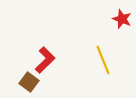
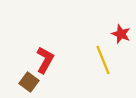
red star: moved 1 px left, 15 px down
red L-shape: rotated 16 degrees counterclockwise
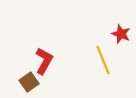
red L-shape: moved 1 px left, 1 px down
brown square: rotated 18 degrees clockwise
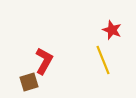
red star: moved 9 px left, 4 px up
brown square: rotated 18 degrees clockwise
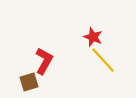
red star: moved 19 px left, 7 px down
yellow line: rotated 20 degrees counterclockwise
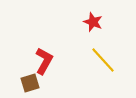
red star: moved 15 px up
brown square: moved 1 px right, 1 px down
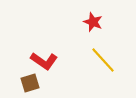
red L-shape: rotated 96 degrees clockwise
